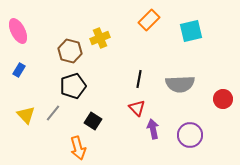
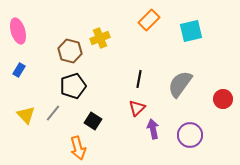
pink ellipse: rotated 10 degrees clockwise
gray semicircle: rotated 128 degrees clockwise
red triangle: rotated 30 degrees clockwise
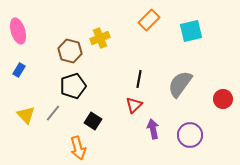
red triangle: moved 3 px left, 3 px up
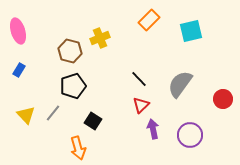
black line: rotated 54 degrees counterclockwise
red triangle: moved 7 px right
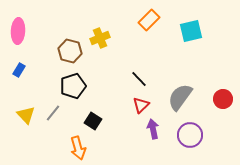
pink ellipse: rotated 20 degrees clockwise
gray semicircle: moved 13 px down
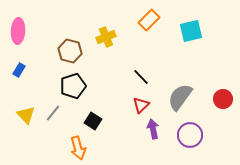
yellow cross: moved 6 px right, 1 px up
black line: moved 2 px right, 2 px up
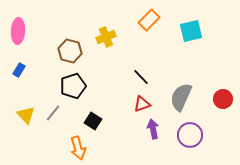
gray semicircle: moved 1 px right; rotated 12 degrees counterclockwise
red triangle: moved 1 px right, 1 px up; rotated 24 degrees clockwise
